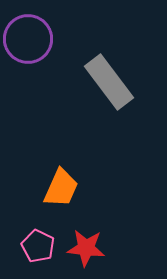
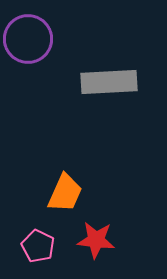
gray rectangle: rotated 56 degrees counterclockwise
orange trapezoid: moved 4 px right, 5 px down
red star: moved 10 px right, 8 px up
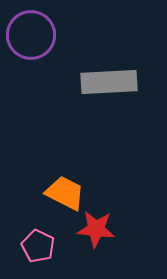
purple circle: moved 3 px right, 4 px up
orange trapezoid: rotated 87 degrees counterclockwise
red star: moved 11 px up
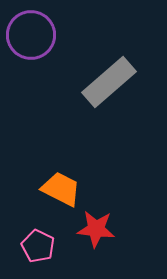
gray rectangle: rotated 38 degrees counterclockwise
orange trapezoid: moved 4 px left, 4 px up
